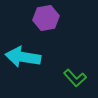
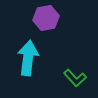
cyan arrow: moved 5 px right, 1 px down; rotated 88 degrees clockwise
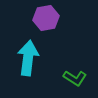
green L-shape: rotated 15 degrees counterclockwise
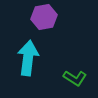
purple hexagon: moved 2 px left, 1 px up
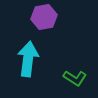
cyan arrow: moved 1 px down
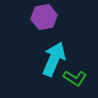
cyan arrow: moved 26 px right; rotated 16 degrees clockwise
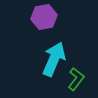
green L-shape: moved 1 px right, 1 px down; rotated 85 degrees counterclockwise
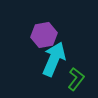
purple hexagon: moved 18 px down
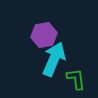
green L-shape: rotated 45 degrees counterclockwise
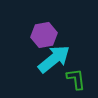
cyan arrow: rotated 28 degrees clockwise
